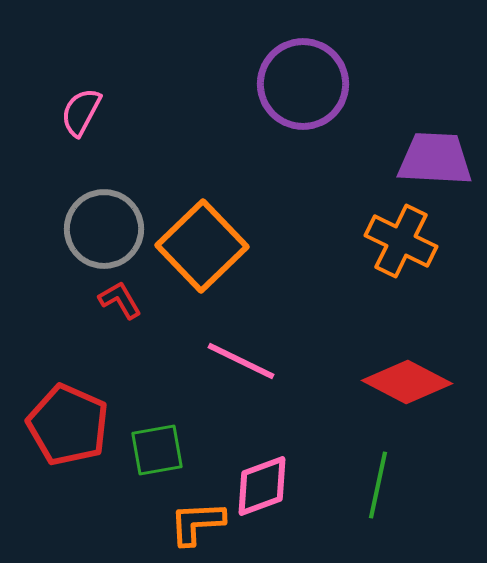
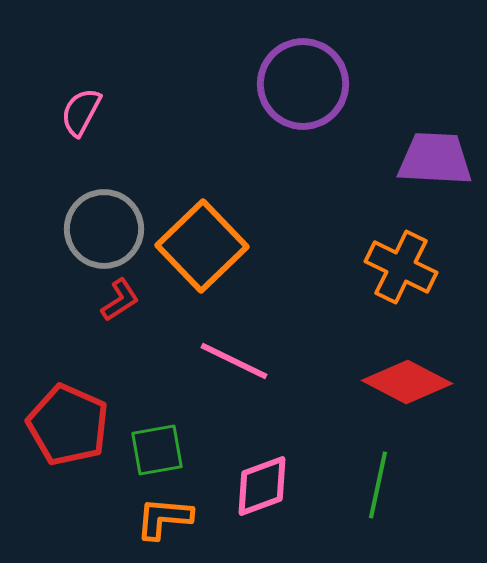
orange cross: moved 26 px down
red L-shape: rotated 87 degrees clockwise
pink line: moved 7 px left
orange L-shape: moved 33 px left, 5 px up; rotated 8 degrees clockwise
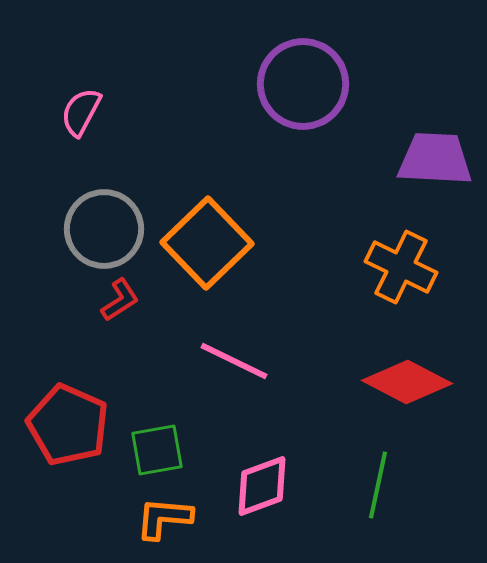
orange square: moved 5 px right, 3 px up
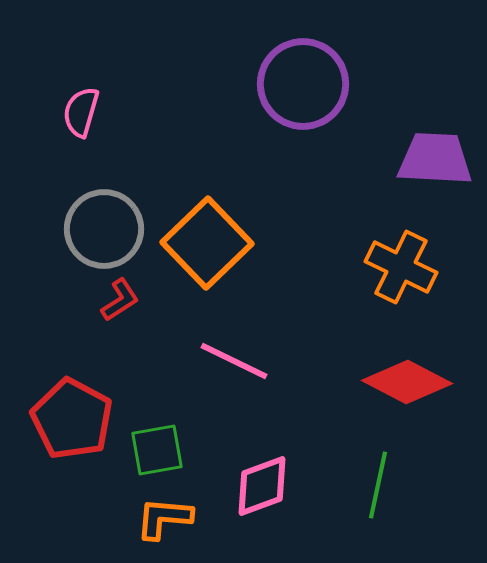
pink semicircle: rotated 12 degrees counterclockwise
red pentagon: moved 4 px right, 6 px up; rotated 4 degrees clockwise
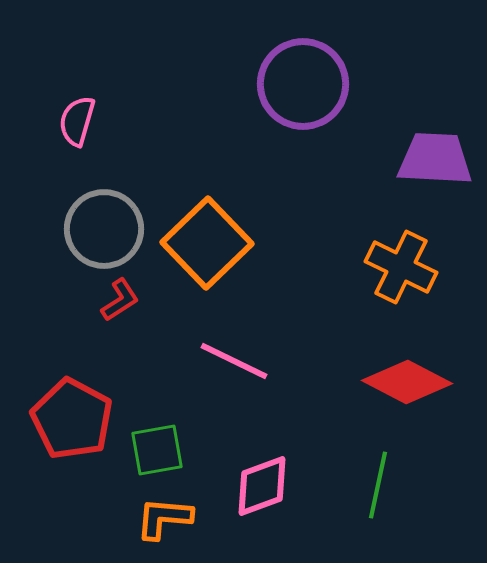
pink semicircle: moved 4 px left, 9 px down
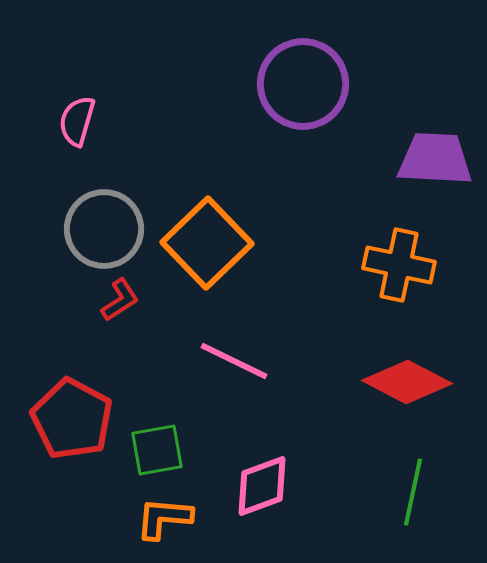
orange cross: moved 2 px left, 2 px up; rotated 14 degrees counterclockwise
green line: moved 35 px right, 7 px down
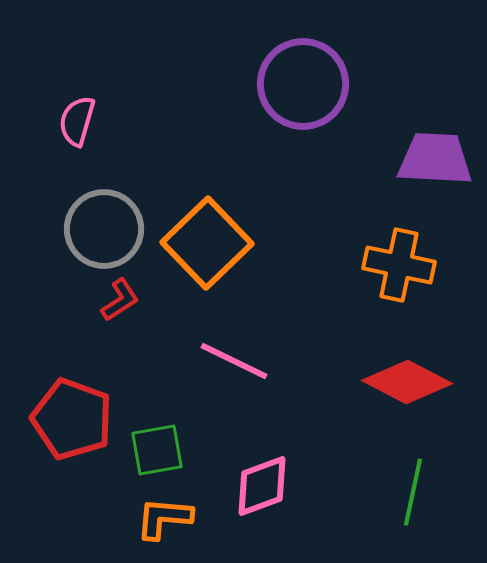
red pentagon: rotated 8 degrees counterclockwise
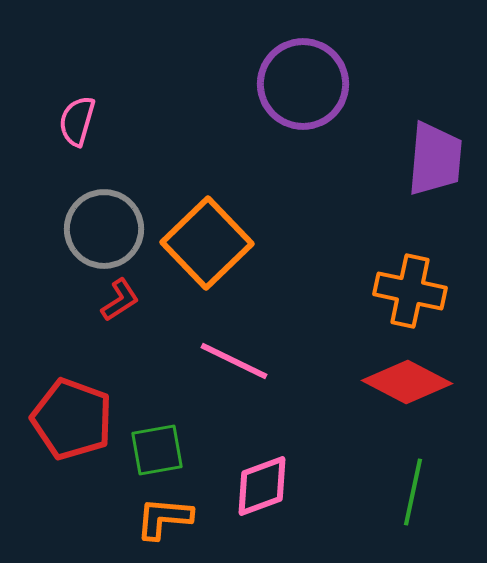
purple trapezoid: rotated 92 degrees clockwise
orange cross: moved 11 px right, 26 px down
